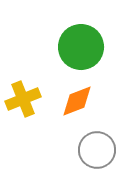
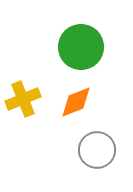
orange diamond: moved 1 px left, 1 px down
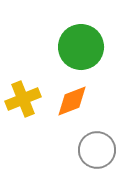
orange diamond: moved 4 px left, 1 px up
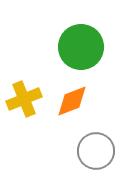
yellow cross: moved 1 px right
gray circle: moved 1 px left, 1 px down
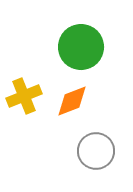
yellow cross: moved 3 px up
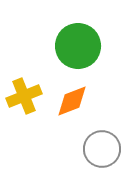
green circle: moved 3 px left, 1 px up
gray circle: moved 6 px right, 2 px up
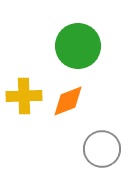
yellow cross: rotated 20 degrees clockwise
orange diamond: moved 4 px left
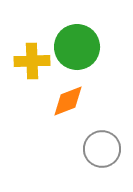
green circle: moved 1 px left, 1 px down
yellow cross: moved 8 px right, 35 px up
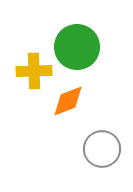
yellow cross: moved 2 px right, 10 px down
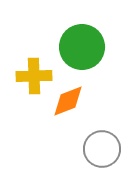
green circle: moved 5 px right
yellow cross: moved 5 px down
